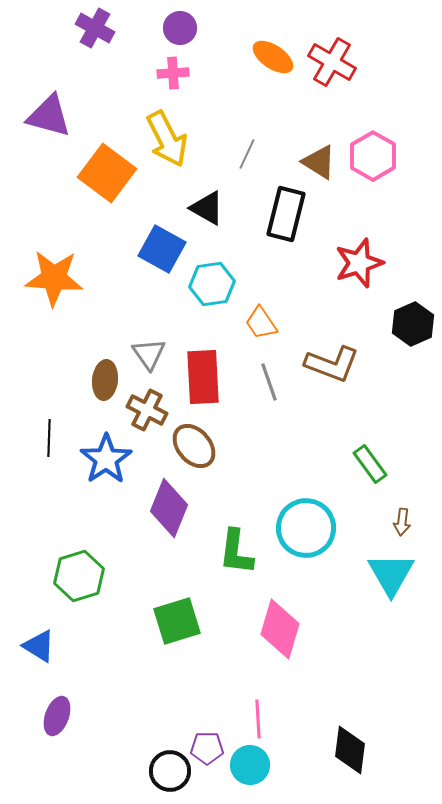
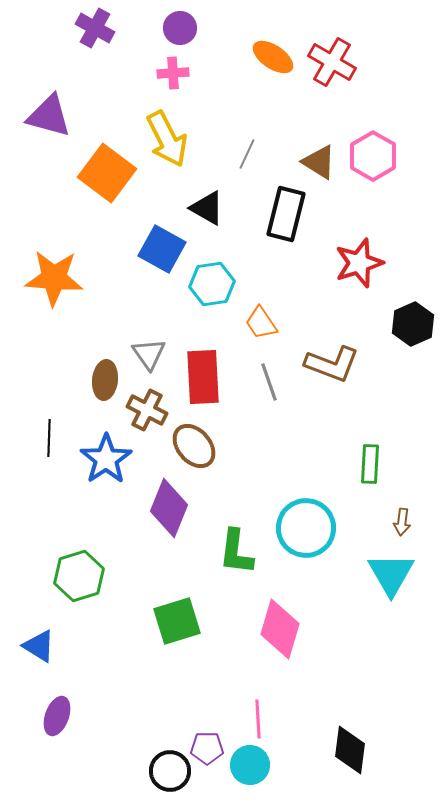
green rectangle at (370, 464): rotated 39 degrees clockwise
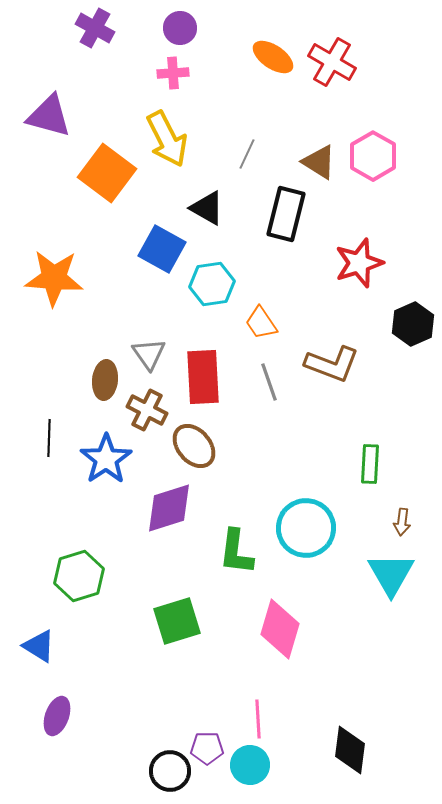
purple diamond at (169, 508): rotated 50 degrees clockwise
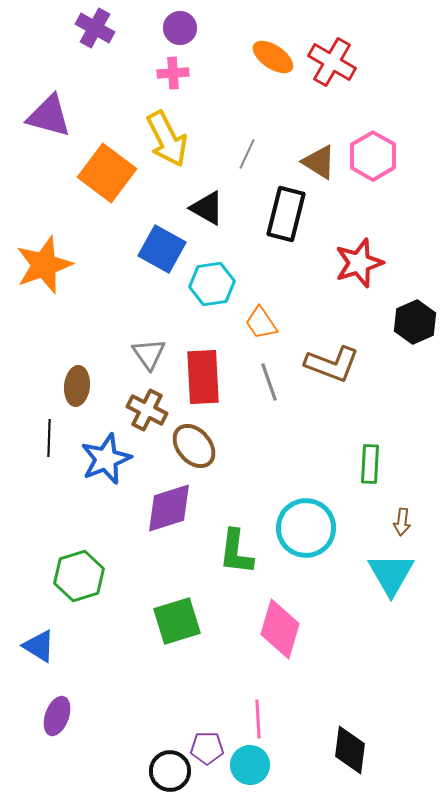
orange star at (54, 278): moved 10 px left, 13 px up; rotated 24 degrees counterclockwise
black hexagon at (413, 324): moved 2 px right, 2 px up
brown ellipse at (105, 380): moved 28 px left, 6 px down
blue star at (106, 459): rotated 12 degrees clockwise
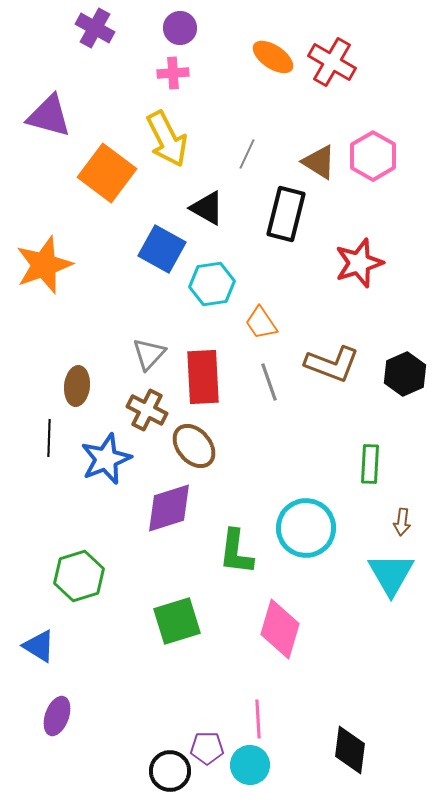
black hexagon at (415, 322): moved 10 px left, 52 px down
gray triangle at (149, 354): rotated 18 degrees clockwise
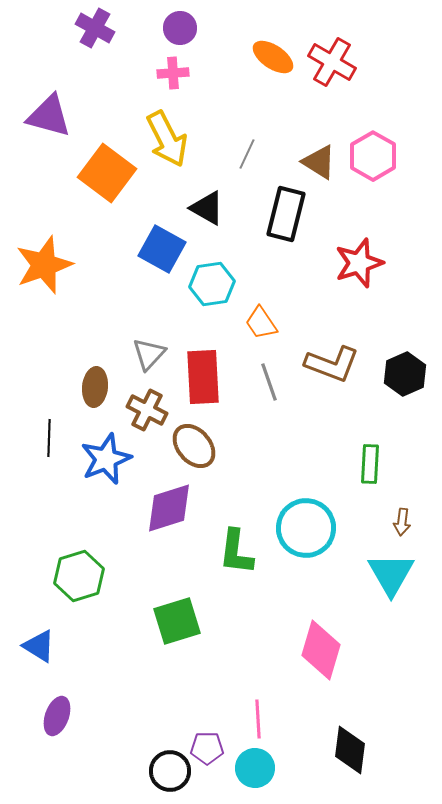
brown ellipse at (77, 386): moved 18 px right, 1 px down
pink diamond at (280, 629): moved 41 px right, 21 px down
cyan circle at (250, 765): moved 5 px right, 3 px down
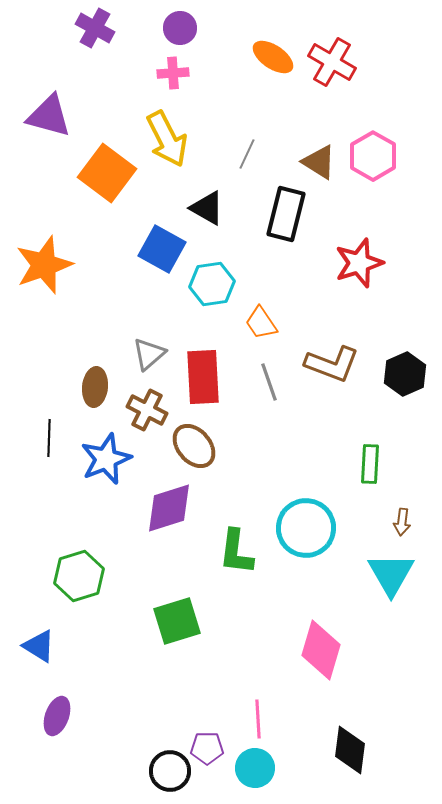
gray triangle at (149, 354): rotated 6 degrees clockwise
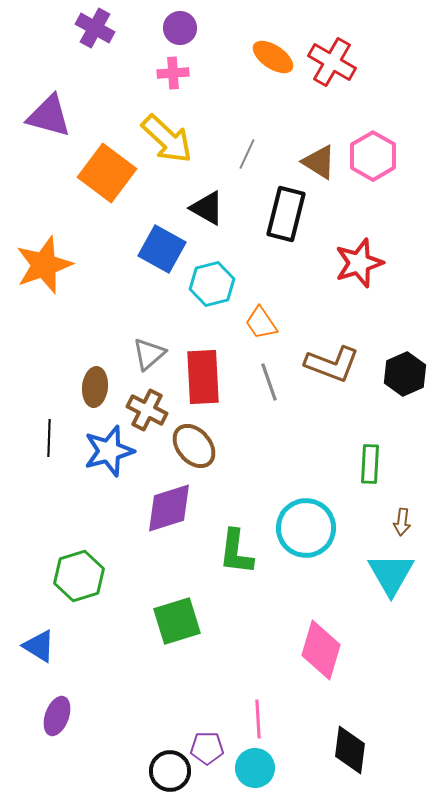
yellow arrow at (167, 139): rotated 20 degrees counterclockwise
cyan hexagon at (212, 284): rotated 6 degrees counterclockwise
blue star at (106, 459): moved 3 px right, 8 px up; rotated 6 degrees clockwise
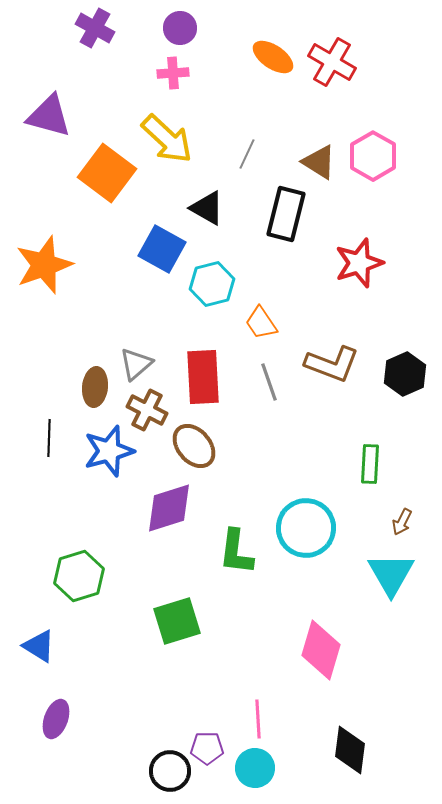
gray triangle at (149, 354): moved 13 px left, 10 px down
brown arrow at (402, 522): rotated 20 degrees clockwise
purple ellipse at (57, 716): moved 1 px left, 3 px down
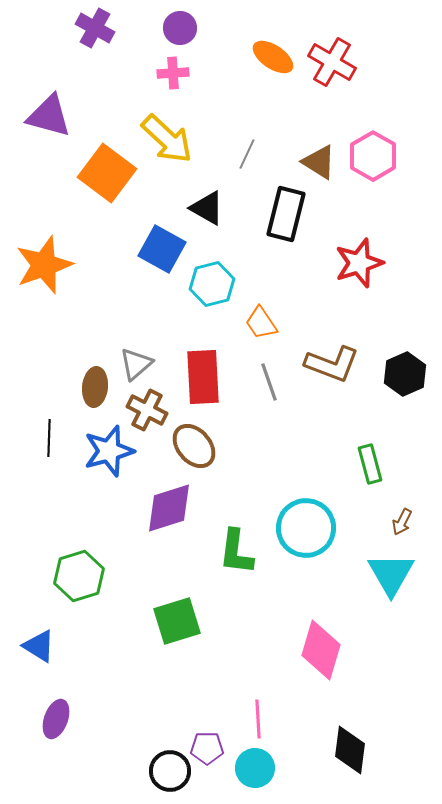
green rectangle at (370, 464): rotated 18 degrees counterclockwise
